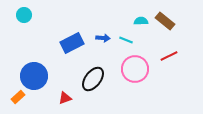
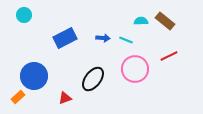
blue rectangle: moved 7 px left, 5 px up
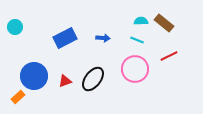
cyan circle: moved 9 px left, 12 px down
brown rectangle: moved 1 px left, 2 px down
cyan line: moved 11 px right
red triangle: moved 17 px up
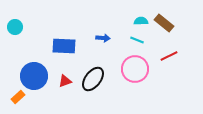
blue rectangle: moved 1 px left, 8 px down; rotated 30 degrees clockwise
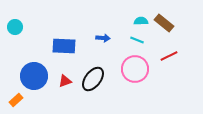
orange rectangle: moved 2 px left, 3 px down
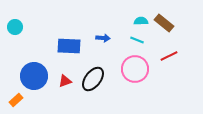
blue rectangle: moved 5 px right
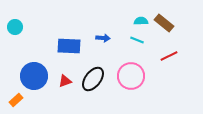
pink circle: moved 4 px left, 7 px down
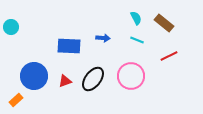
cyan semicircle: moved 5 px left, 3 px up; rotated 64 degrees clockwise
cyan circle: moved 4 px left
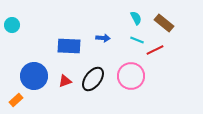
cyan circle: moved 1 px right, 2 px up
red line: moved 14 px left, 6 px up
